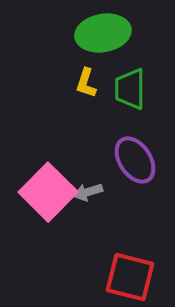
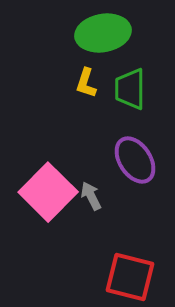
gray arrow: moved 3 px right, 4 px down; rotated 80 degrees clockwise
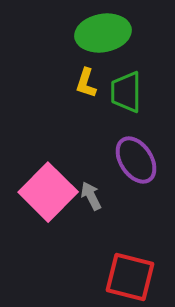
green trapezoid: moved 4 px left, 3 px down
purple ellipse: moved 1 px right
